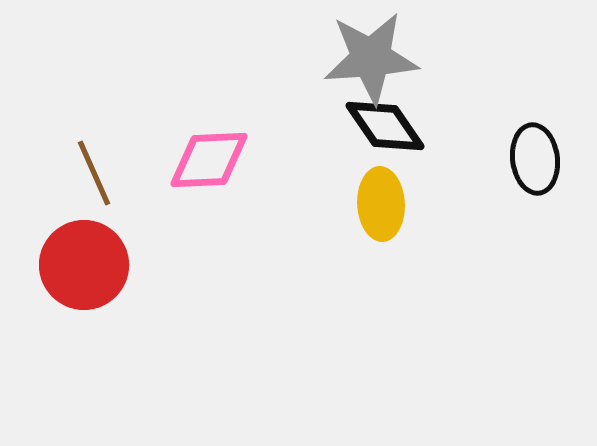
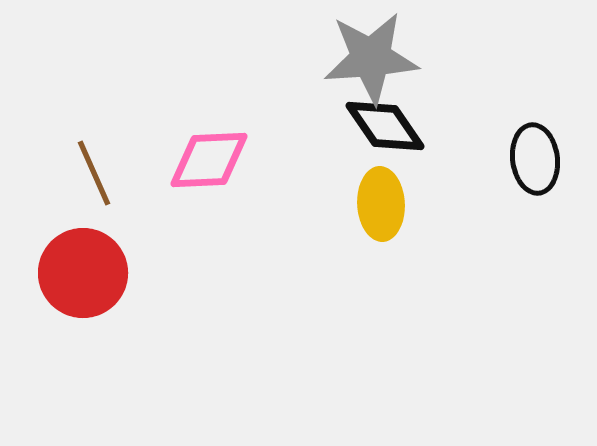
red circle: moved 1 px left, 8 px down
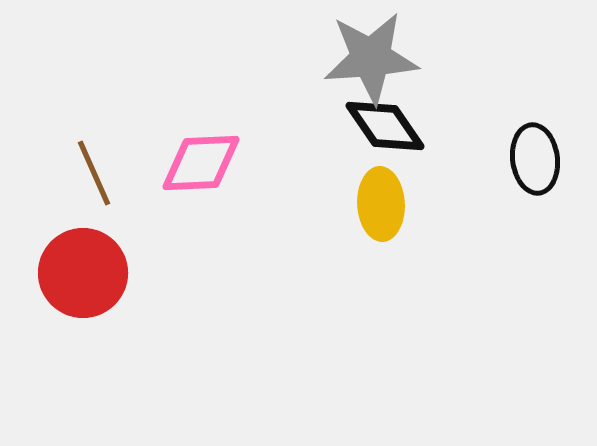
pink diamond: moved 8 px left, 3 px down
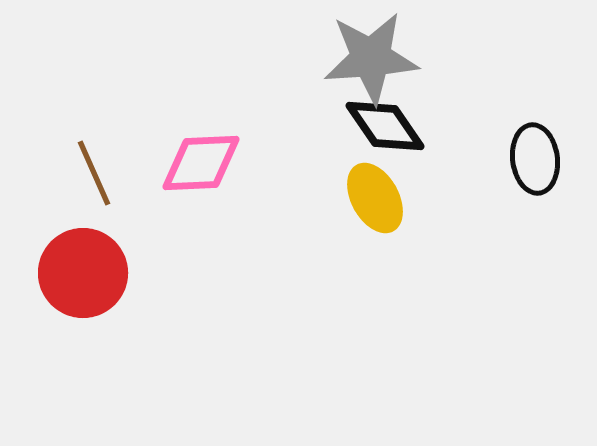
yellow ellipse: moved 6 px left, 6 px up; rotated 26 degrees counterclockwise
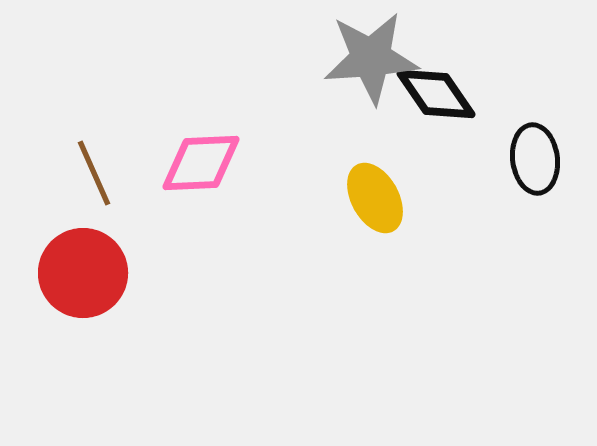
black diamond: moved 51 px right, 32 px up
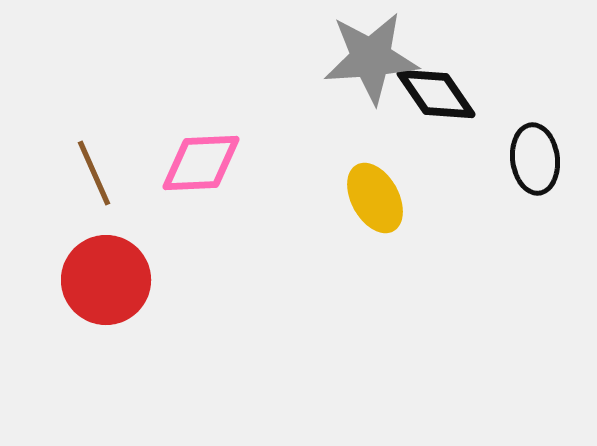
red circle: moved 23 px right, 7 px down
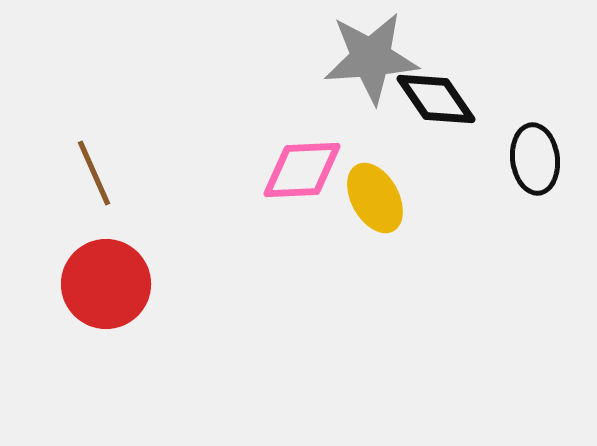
black diamond: moved 5 px down
pink diamond: moved 101 px right, 7 px down
red circle: moved 4 px down
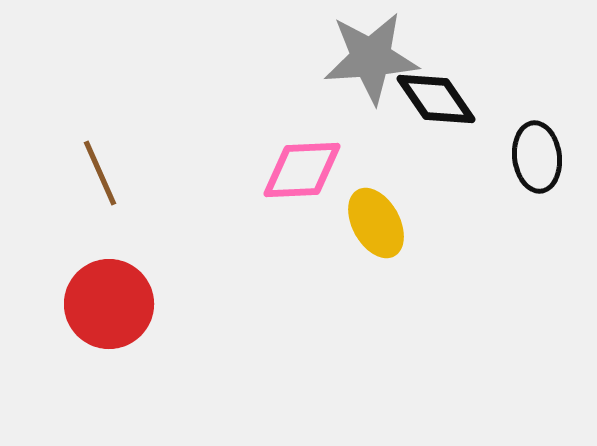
black ellipse: moved 2 px right, 2 px up
brown line: moved 6 px right
yellow ellipse: moved 1 px right, 25 px down
red circle: moved 3 px right, 20 px down
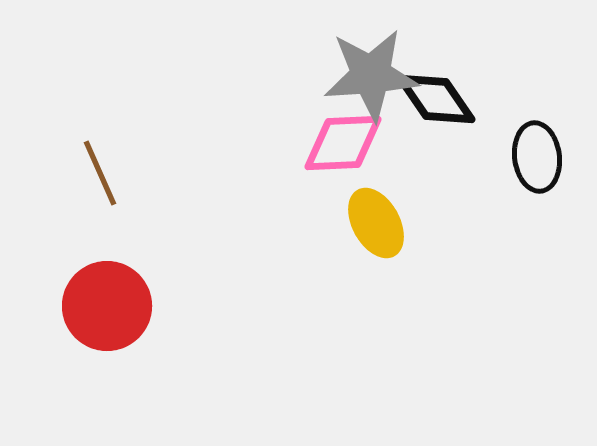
gray star: moved 17 px down
pink diamond: moved 41 px right, 27 px up
red circle: moved 2 px left, 2 px down
